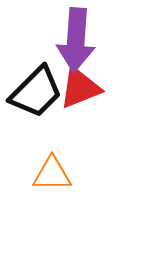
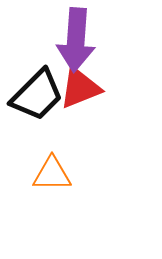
black trapezoid: moved 1 px right, 3 px down
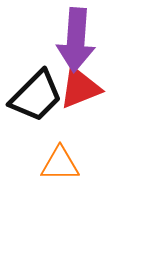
black trapezoid: moved 1 px left, 1 px down
orange triangle: moved 8 px right, 10 px up
